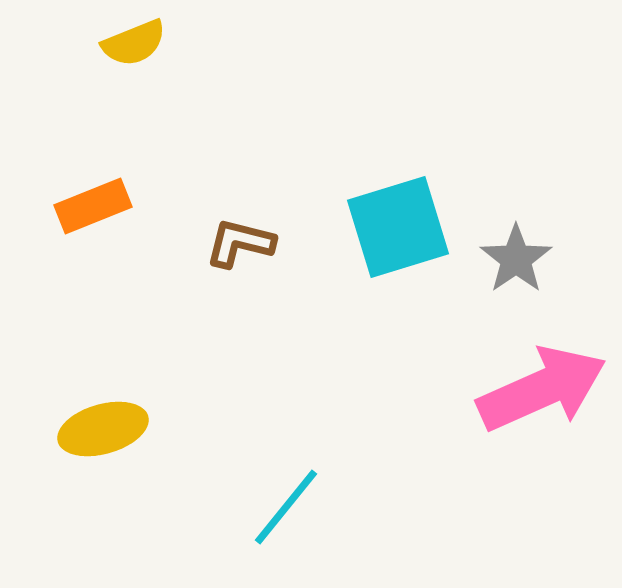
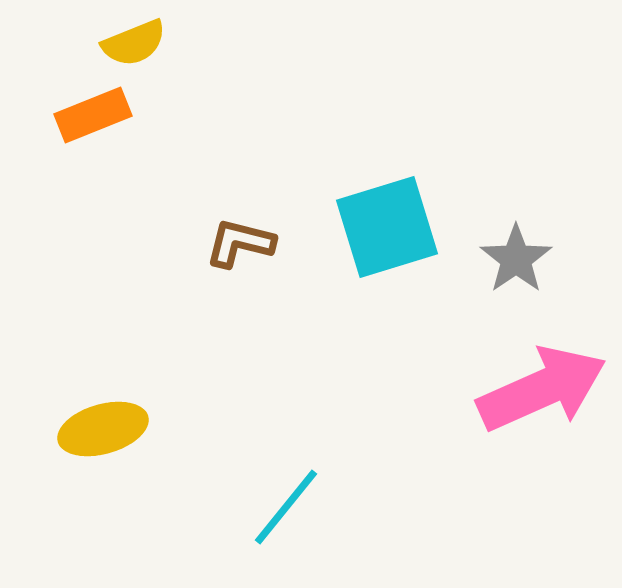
orange rectangle: moved 91 px up
cyan square: moved 11 px left
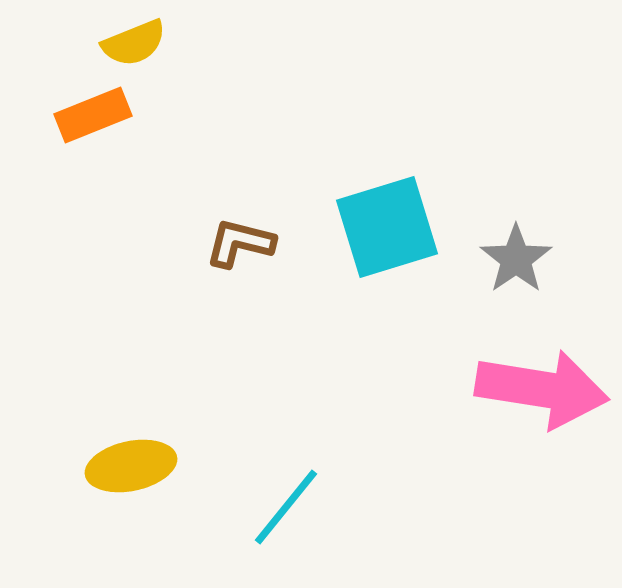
pink arrow: rotated 33 degrees clockwise
yellow ellipse: moved 28 px right, 37 px down; rotated 4 degrees clockwise
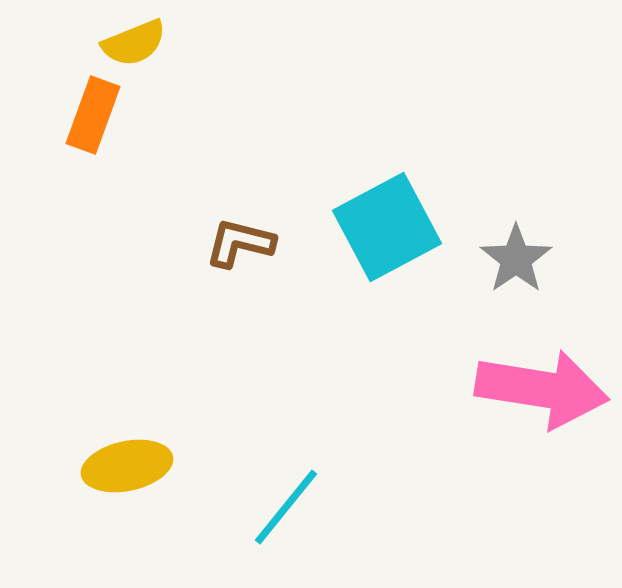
orange rectangle: rotated 48 degrees counterclockwise
cyan square: rotated 11 degrees counterclockwise
yellow ellipse: moved 4 px left
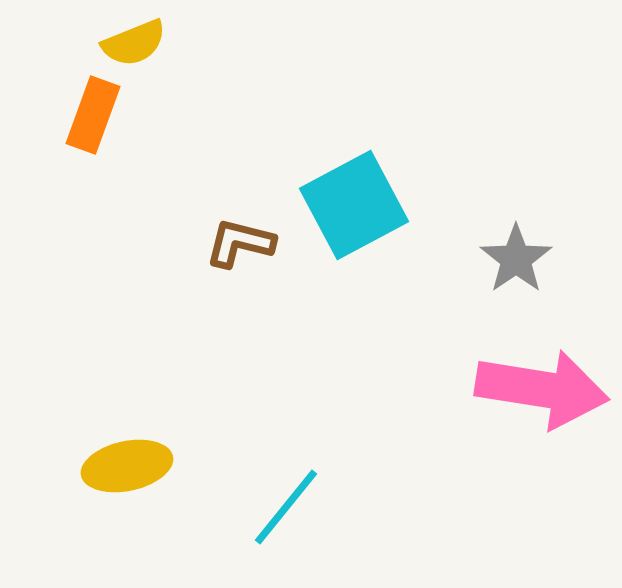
cyan square: moved 33 px left, 22 px up
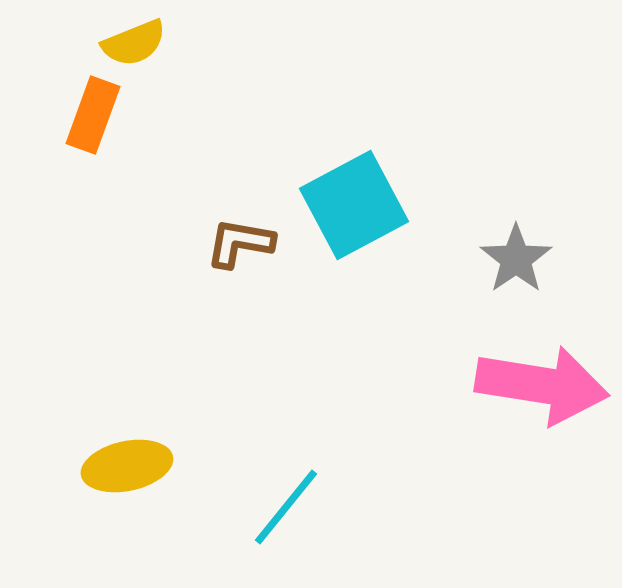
brown L-shape: rotated 4 degrees counterclockwise
pink arrow: moved 4 px up
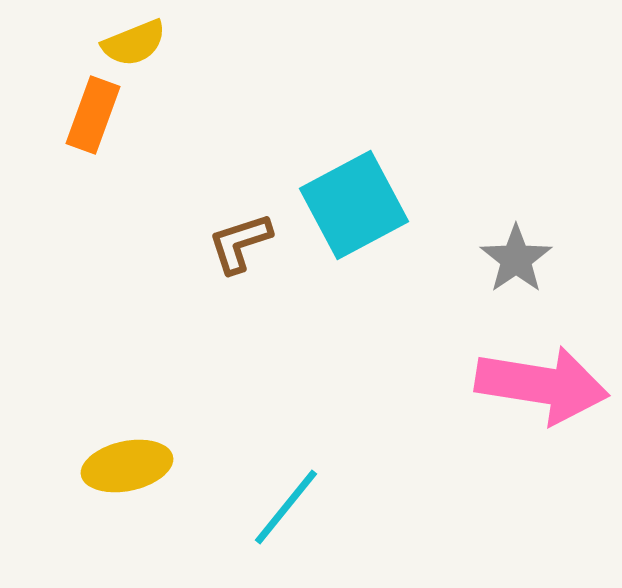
brown L-shape: rotated 28 degrees counterclockwise
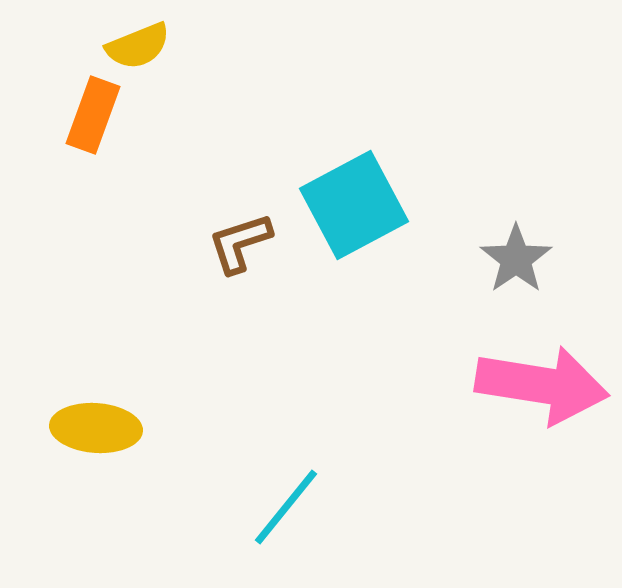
yellow semicircle: moved 4 px right, 3 px down
yellow ellipse: moved 31 px left, 38 px up; rotated 16 degrees clockwise
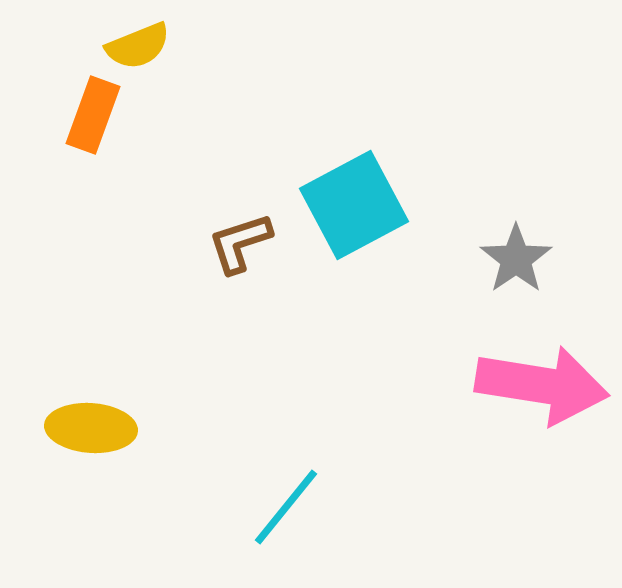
yellow ellipse: moved 5 px left
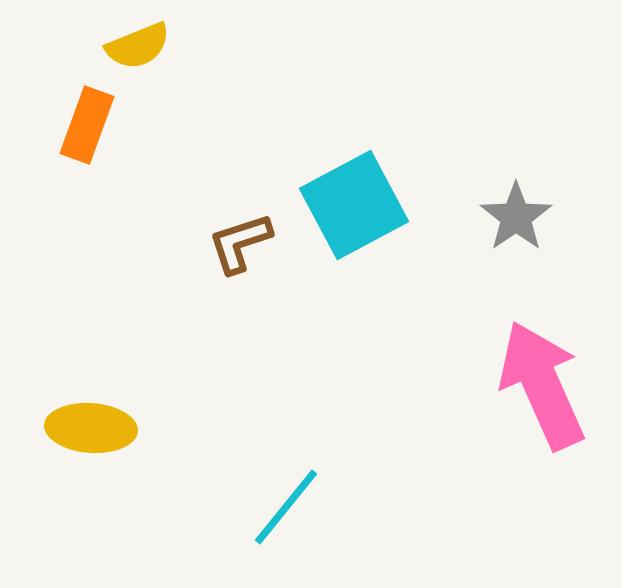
orange rectangle: moved 6 px left, 10 px down
gray star: moved 42 px up
pink arrow: rotated 123 degrees counterclockwise
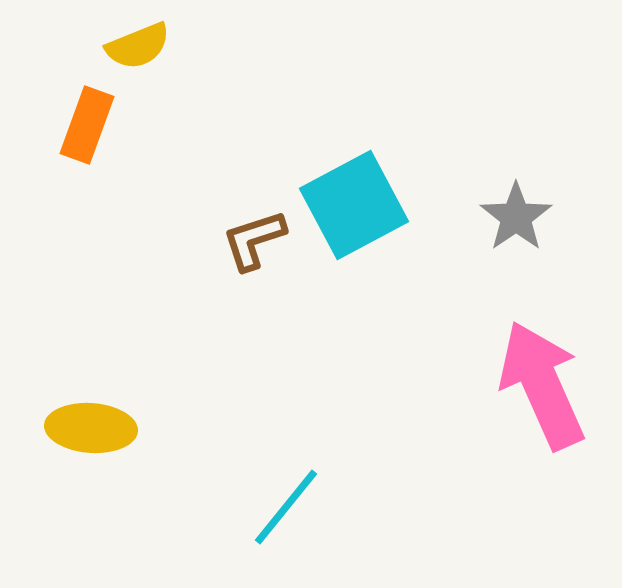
brown L-shape: moved 14 px right, 3 px up
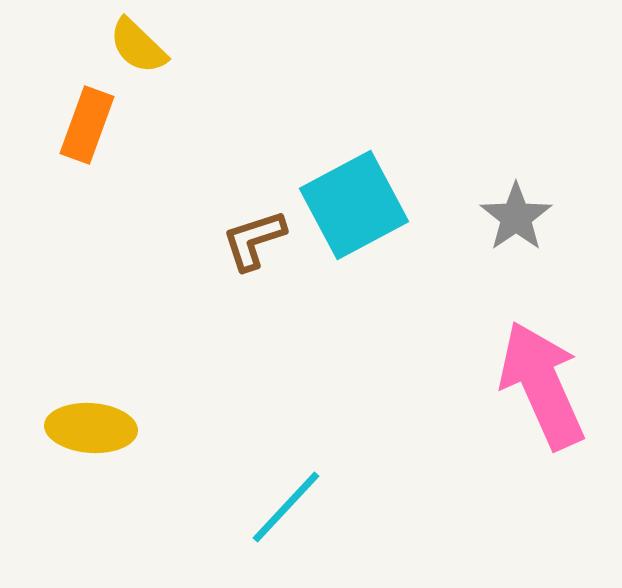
yellow semicircle: rotated 66 degrees clockwise
cyan line: rotated 4 degrees clockwise
